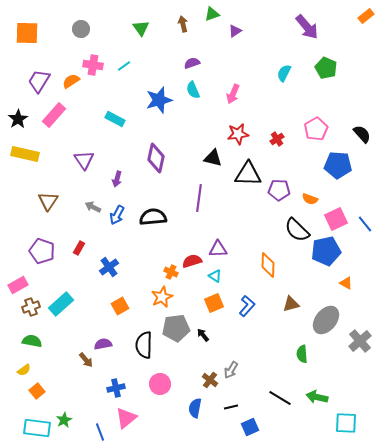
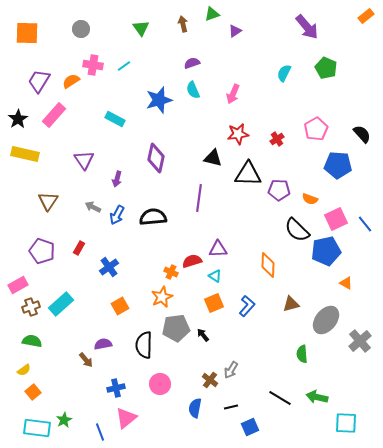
orange square at (37, 391): moved 4 px left, 1 px down
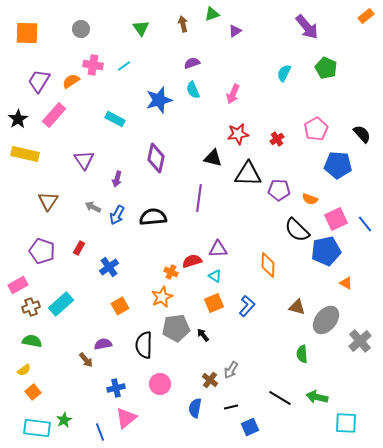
brown triangle at (291, 304): moved 6 px right, 3 px down; rotated 30 degrees clockwise
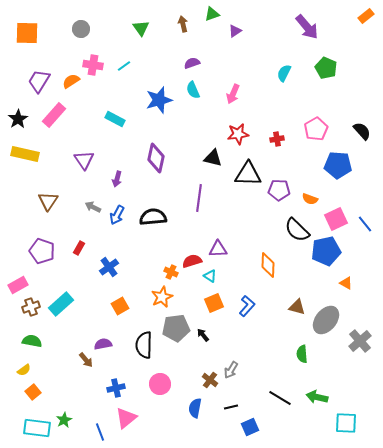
black semicircle at (362, 134): moved 3 px up
red cross at (277, 139): rotated 24 degrees clockwise
cyan triangle at (215, 276): moved 5 px left
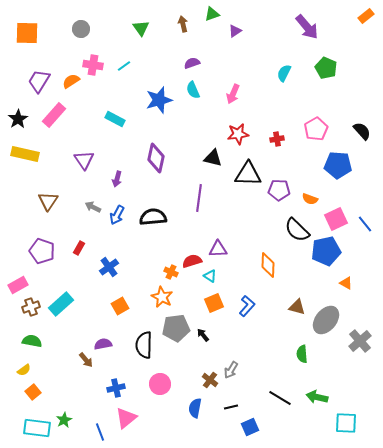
orange star at (162, 297): rotated 20 degrees counterclockwise
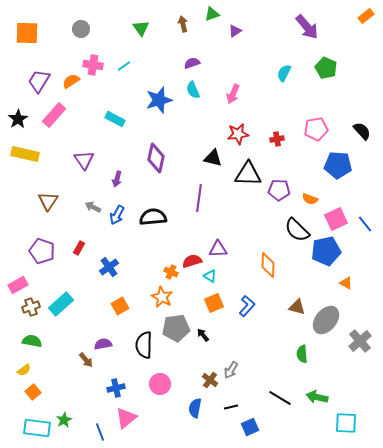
pink pentagon at (316, 129): rotated 20 degrees clockwise
